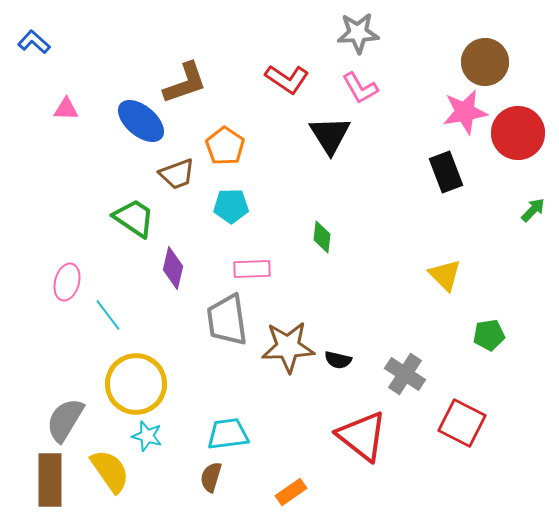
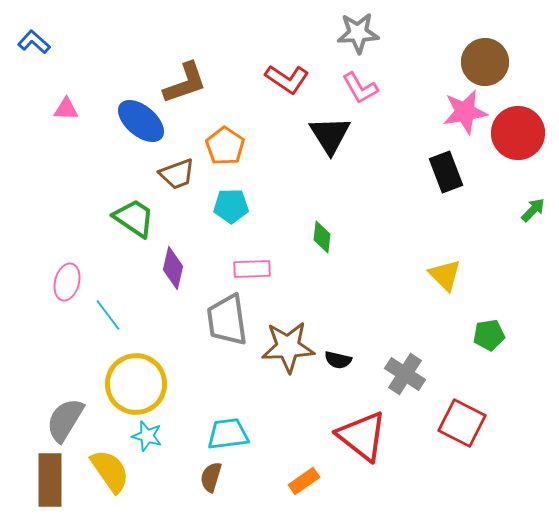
orange rectangle: moved 13 px right, 11 px up
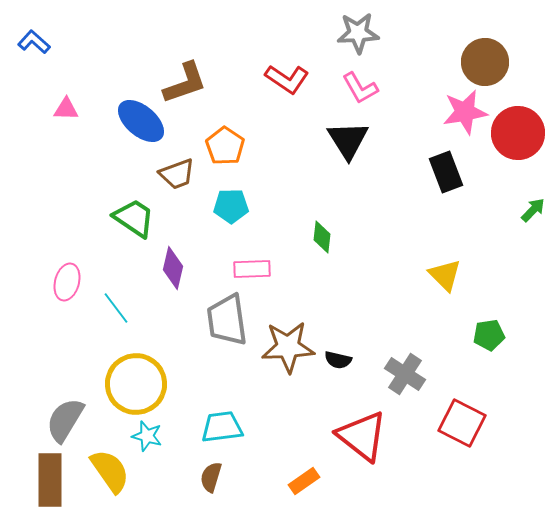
black triangle: moved 18 px right, 5 px down
cyan line: moved 8 px right, 7 px up
cyan trapezoid: moved 6 px left, 7 px up
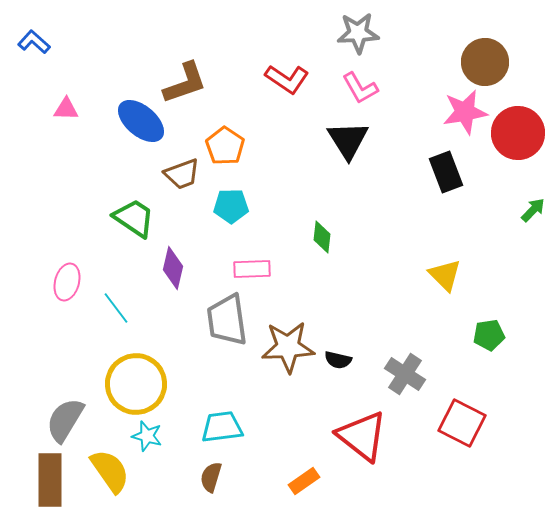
brown trapezoid: moved 5 px right
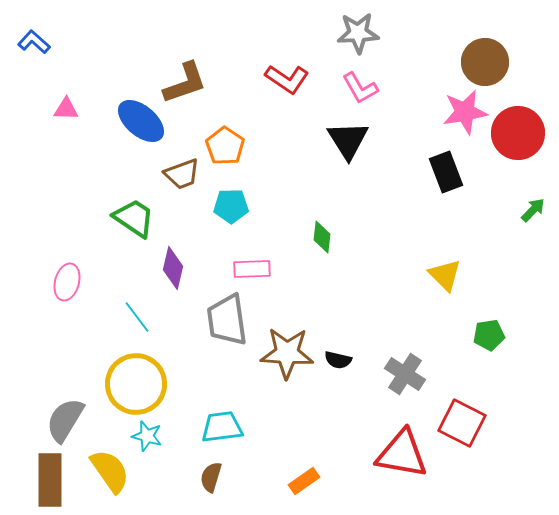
cyan line: moved 21 px right, 9 px down
brown star: moved 1 px left, 6 px down; rotated 6 degrees clockwise
red triangle: moved 40 px right, 18 px down; rotated 28 degrees counterclockwise
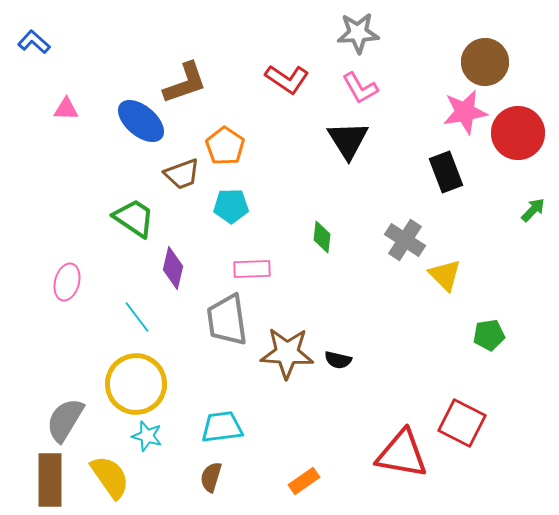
gray cross: moved 134 px up
yellow semicircle: moved 6 px down
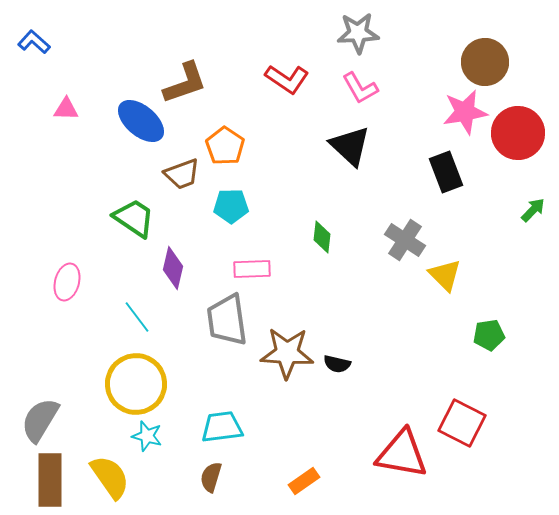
black triangle: moved 2 px right, 6 px down; rotated 15 degrees counterclockwise
black semicircle: moved 1 px left, 4 px down
gray semicircle: moved 25 px left
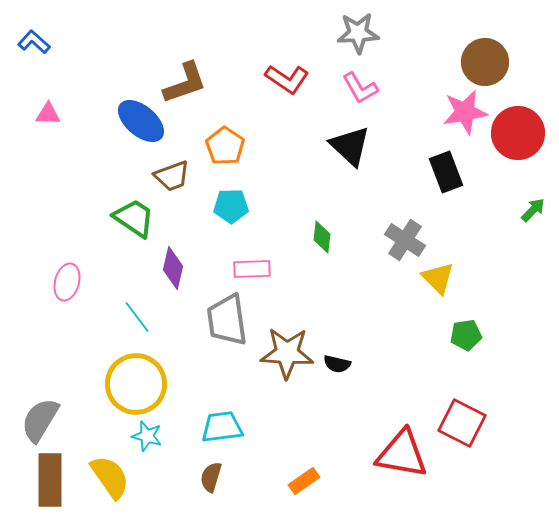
pink triangle: moved 18 px left, 5 px down
brown trapezoid: moved 10 px left, 2 px down
yellow triangle: moved 7 px left, 3 px down
green pentagon: moved 23 px left
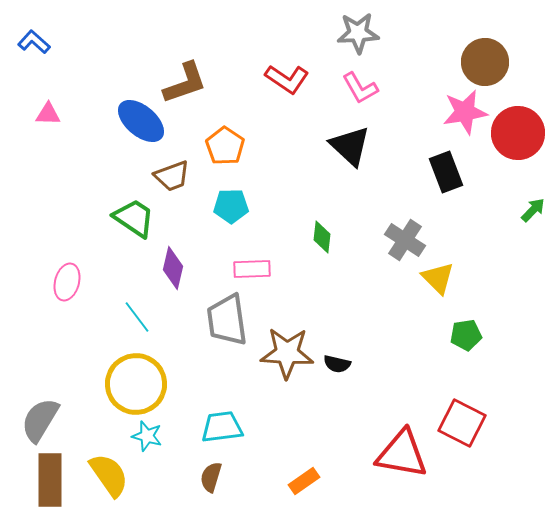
yellow semicircle: moved 1 px left, 2 px up
